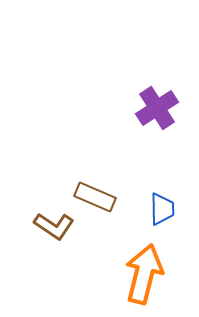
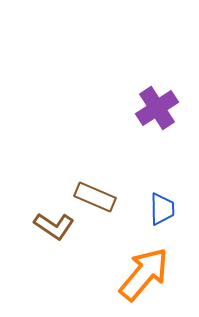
orange arrow: rotated 26 degrees clockwise
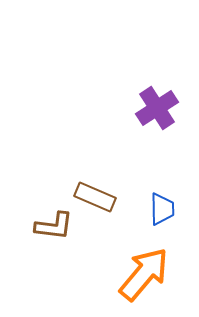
brown L-shape: rotated 27 degrees counterclockwise
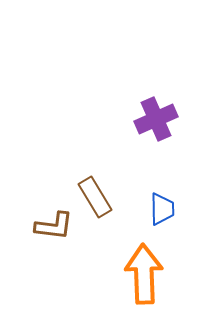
purple cross: moved 1 px left, 11 px down; rotated 9 degrees clockwise
brown rectangle: rotated 36 degrees clockwise
orange arrow: rotated 42 degrees counterclockwise
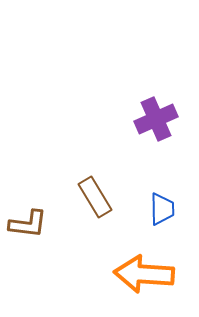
brown L-shape: moved 26 px left, 2 px up
orange arrow: rotated 84 degrees counterclockwise
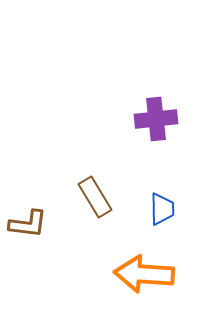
purple cross: rotated 18 degrees clockwise
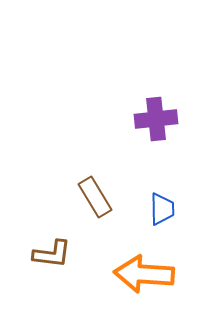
brown L-shape: moved 24 px right, 30 px down
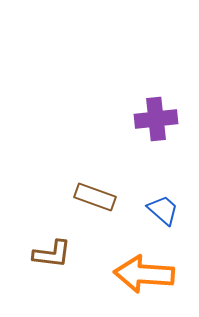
brown rectangle: rotated 39 degrees counterclockwise
blue trapezoid: moved 1 px right, 1 px down; rotated 48 degrees counterclockwise
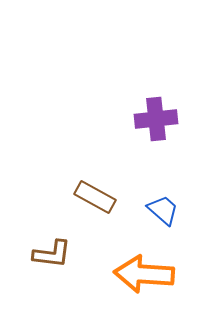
brown rectangle: rotated 9 degrees clockwise
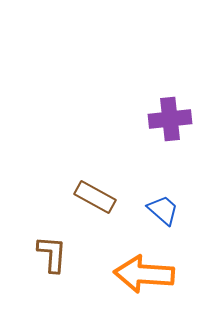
purple cross: moved 14 px right
brown L-shape: rotated 93 degrees counterclockwise
